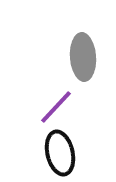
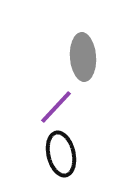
black ellipse: moved 1 px right, 1 px down
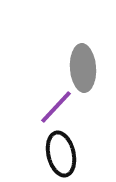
gray ellipse: moved 11 px down
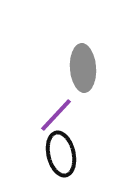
purple line: moved 8 px down
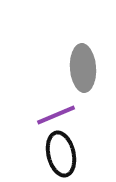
purple line: rotated 24 degrees clockwise
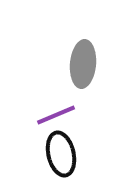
gray ellipse: moved 4 px up; rotated 9 degrees clockwise
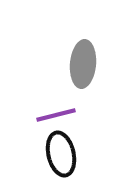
purple line: rotated 9 degrees clockwise
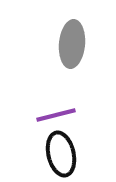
gray ellipse: moved 11 px left, 20 px up
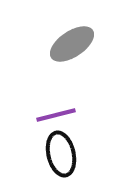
gray ellipse: rotated 51 degrees clockwise
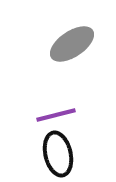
black ellipse: moved 3 px left
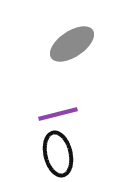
purple line: moved 2 px right, 1 px up
